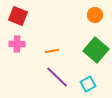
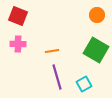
orange circle: moved 2 px right
pink cross: moved 1 px right
green square: rotated 10 degrees counterclockwise
purple line: rotated 30 degrees clockwise
cyan square: moved 4 px left
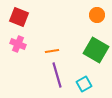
red square: moved 1 px right, 1 px down
pink cross: rotated 21 degrees clockwise
purple line: moved 2 px up
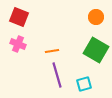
orange circle: moved 1 px left, 2 px down
cyan square: rotated 14 degrees clockwise
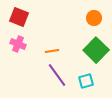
orange circle: moved 2 px left, 1 px down
green square: rotated 15 degrees clockwise
purple line: rotated 20 degrees counterclockwise
cyan square: moved 2 px right, 3 px up
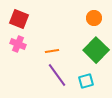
red square: moved 2 px down
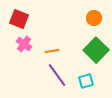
pink cross: moved 6 px right; rotated 14 degrees clockwise
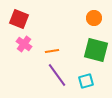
green square: rotated 30 degrees counterclockwise
